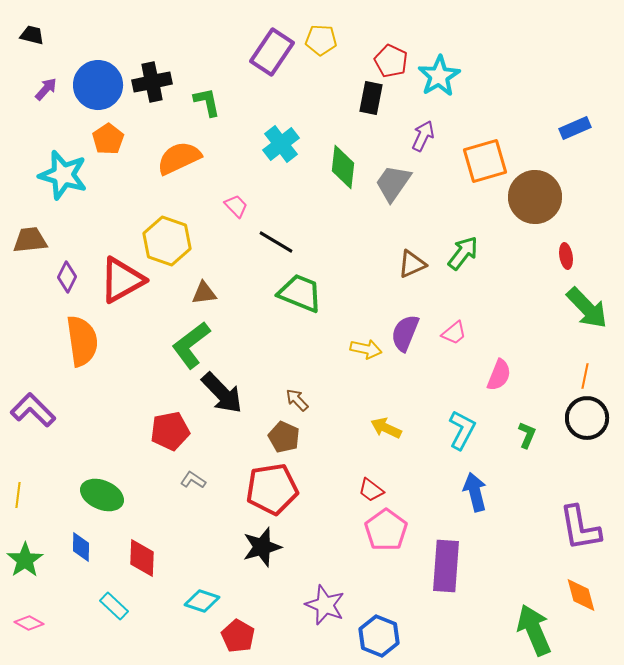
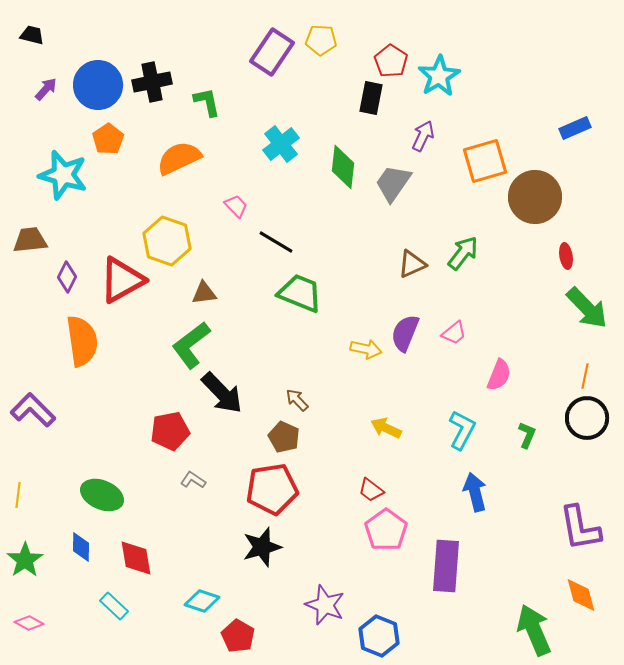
red pentagon at (391, 61): rotated 8 degrees clockwise
red diamond at (142, 558): moved 6 px left; rotated 12 degrees counterclockwise
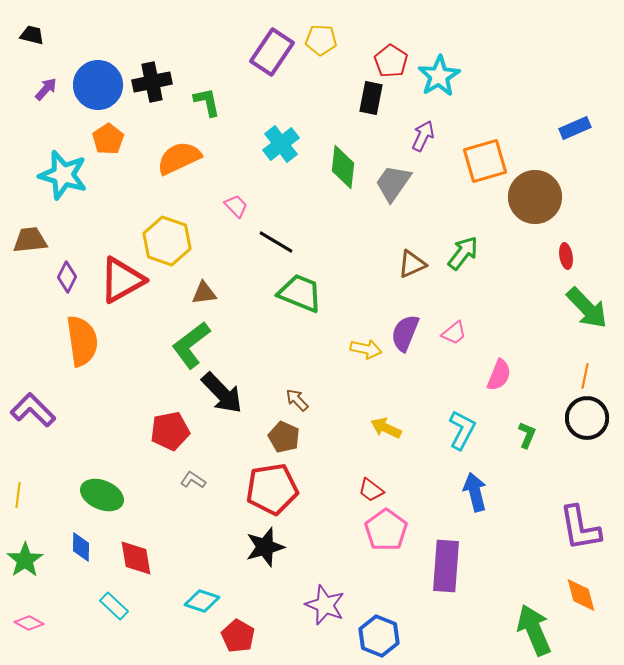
black star at (262, 547): moved 3 px right
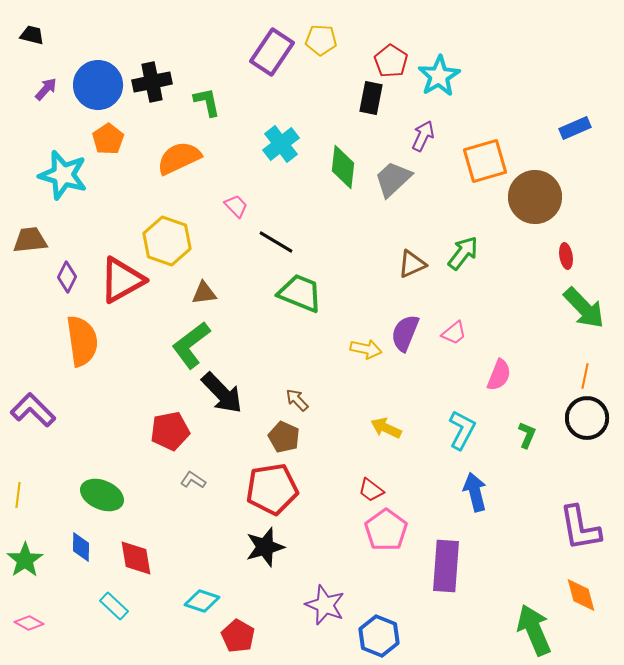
gray trapezoid at (393, 183): moved 4 px up; rotated 12 degrees clockwise
green arrow at (587, 308): moved 3 px left
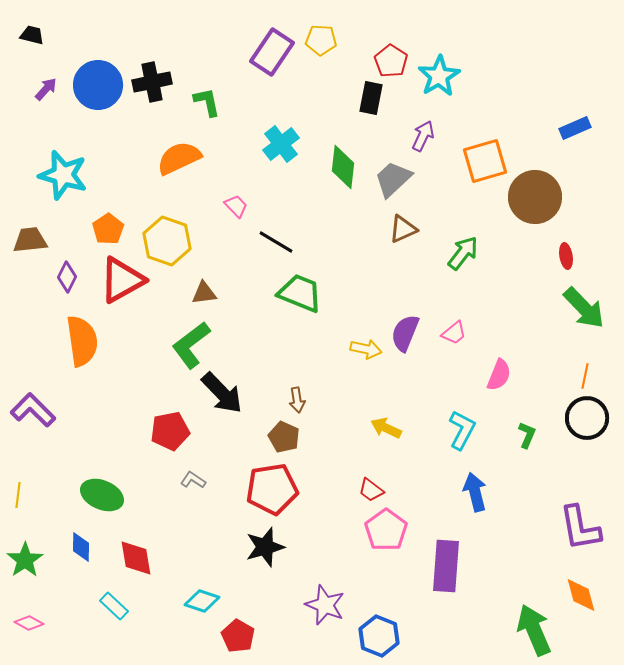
orange pentagon at (108, 139): moved 90 px down
brown triangle at (412, 264): moved 9 px left, 35 px up
brown arrow at (297, 400): rotated 145 degrees counterclockwise
